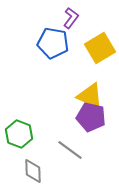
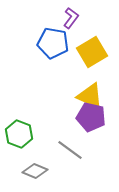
yellow square: moved 8 px left, 4 px down
gray diamond: moved 2 px right; rotated 65 degrees counterclockwise
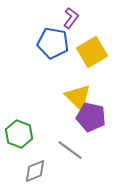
yellow triangle: moved 12 px left, 1 px down; rotated 20 degrees clockwise
gray diamond: rotated 45 degrees counterclockwise
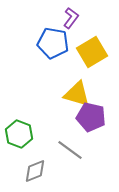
yellow triangle: moved 1 px left, 3 px up; rotated 28 degrees counterclockwise
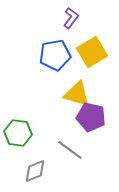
blue pentagon: moved 2 px right, 12 px down; rotated 20 degrees counterclockwise
green hexagon: moved 1 px left, 1 px up; rotated 12 degrees counterclockwise
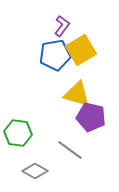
purple L-shape: moved 9 px left, 8 px down
yellow square: moved 11 px left, 2 px up
gray diamond: rotated 50 degrees clockwise
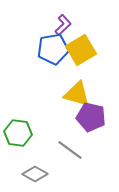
purple L-shape: moved 1 px right, 1 px up; rotated 10 degrees clockwise
blue pentagon: moved 2 px left, 6 px up
gray diamond: moved 3 px down
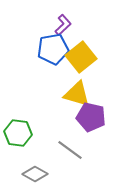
yellow square: moved 7 px down; rotated 8 degrees counterclockwise
